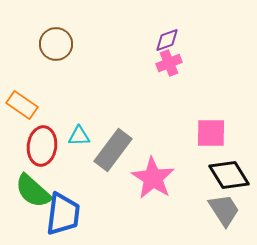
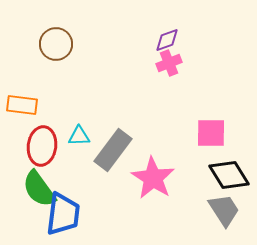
orange rectangle: rotated 28 degrees counterclockwise
green semicircle: moved 6 px right, 2 px up; rotated 12 degrees clockwise
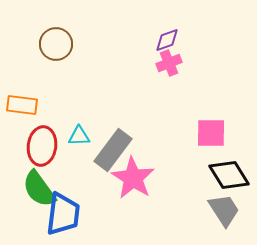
pink star: moved 20 px left
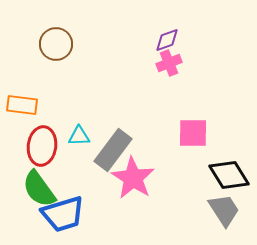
pink square: moved 18 px left
blue trapezoid: rotated 66 degrees clockwise
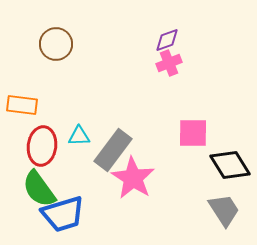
black diamond: moved 1 px right, 10 px up
